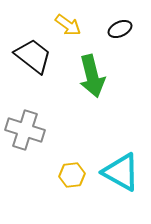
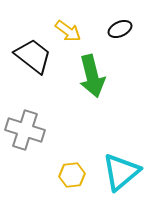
yellow arrow: moved 6 px down
cyan triangle: rotated 51 degrees clockwise
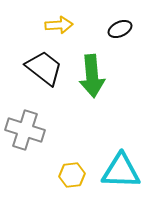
yellow arrow: moved 9 px left, 6 px up; rotated 40 degrees counterclockwise
black trapezoid: moved 11 px right, 12 px down
green arrow: rotated 9 degrees clockwise
cyan triangle: moved 1 px up; rotated 42 degrees clockwise
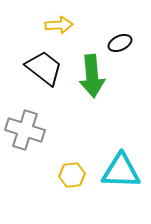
black ellipse: moved 14 px down
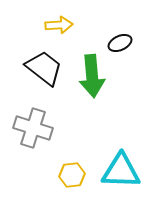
gray cross: moved 8 px right, 2 px up
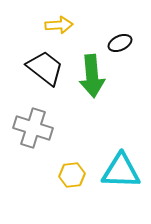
black trapezoid: moved 1 px right
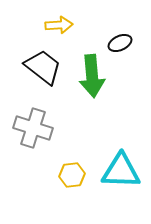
black trapezoid: moved 2 px left, 1 px up
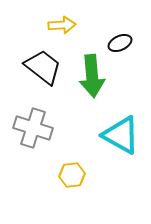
yellow arrow: moved 3 px right
cyan triangle: moved 36 px up; rotated 27 degrees clockwise
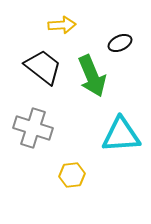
green arrow: rotated 18 degrees counterclockwise
cyan triangle: rotated 33 degrees counterclockwise
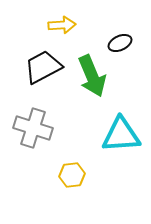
black trapezoid: rotated 66 degrees counterclockwise
